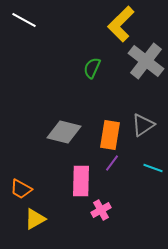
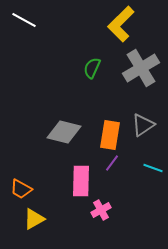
gray cross: moved 5 px left, 7 px down; rotated 21 degrees clockwise
yellow triangle: moved 1 px left
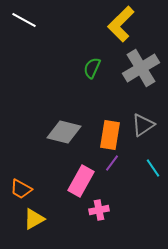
cyan line: rotated 36 degrees clockwise
pink rectangle: rotated 28 degrees clockwise
pink cross: moved 2 px left; rotated 18 degrees clockwise
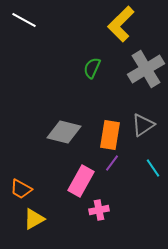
gray cross: moved 5 px right, 1 px down
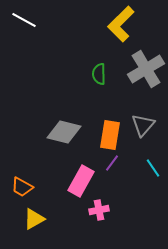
green semicircle: moved 7 px right, 6 px down; rotated 25 degrees counterclockwise
gray triangle: rotated 15 degrees counterclockwise
orange trapezoid: moved 1 px right, 2 px up
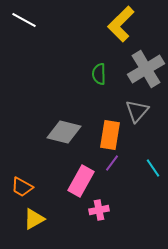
gray triangle: moved 6 px left, 14 px up
